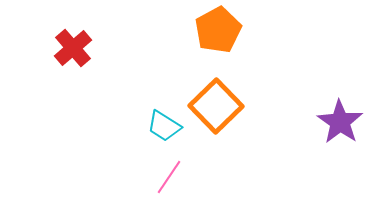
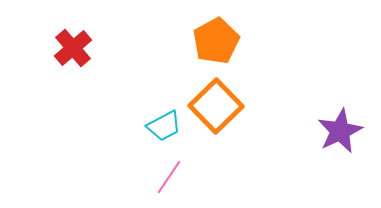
orange pentagon: moved 2 px left, 11 px down
purple star: moved 9 px down; rotated 12 degrees clockwise
cyan trapezoid: rotated 60 degrees counterclockwise
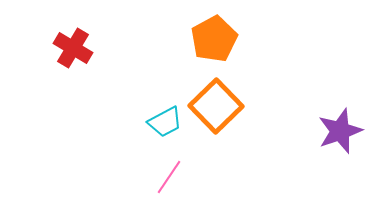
orange pentagon: moved 2 px left, 2 px up
red cross: rotated 18 degrees counterclockwise
cyan trapezoid: moved 1 px right, 4 px up
purple star: rotated 6 degrees clockwise
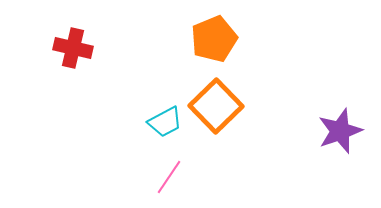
orange pentagon: rotated 6 degrees clockwise
red cross: rotated 18 degrees counterclockwise
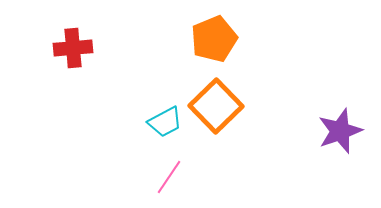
red cross: rotated 18 degrees counterclockwise
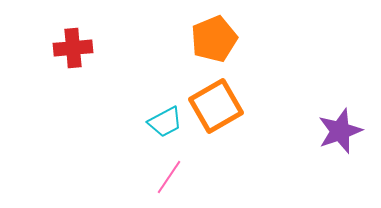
orange square: rotated 14 degrees clockwise
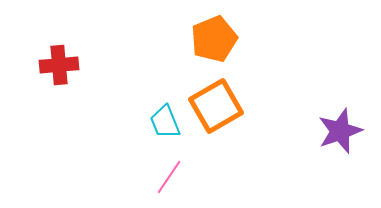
red cross: moved 14 px left, 17 px down
cyan trapezoid: rotated 96 degrees clockwise
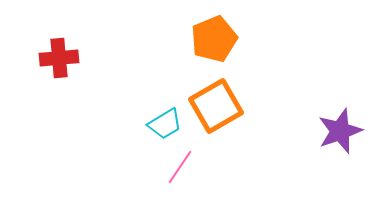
red cross: moved 7 px up
cyan trapezoid: moved 2 px down; rotated 99 degrees counterclockwise
pink line: moved 11 px right, 10 px up
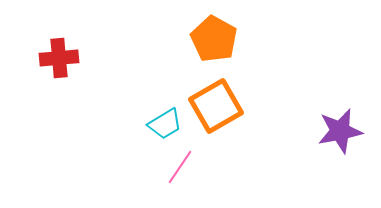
orange pentagon: rotated 21 degrees counterclockwise
purple star: rotated 9 degrees clockwise
